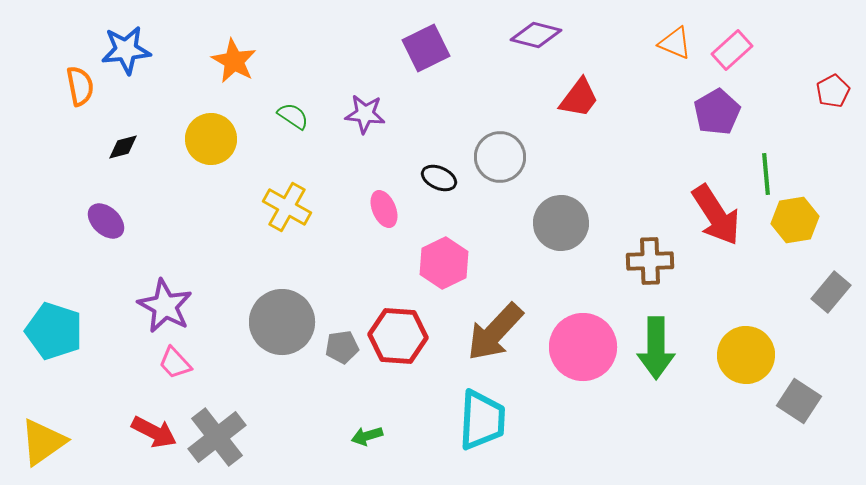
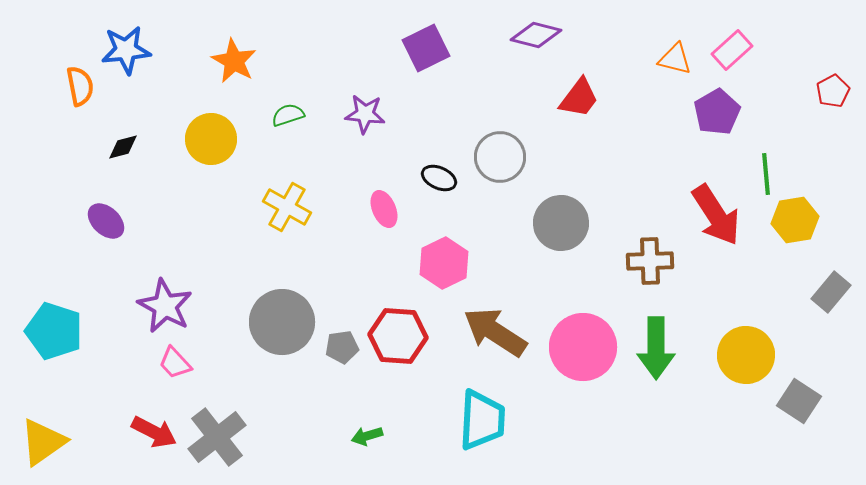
orange triangle at (675, 43): moved 16 px down; rotated 9 degrees counterclockwise
green semicircle at (293, 116): moved 5 px left, 1 px up; rotated 52 degrees counterclockwise
brown arrow at (495, 332): rotated 80 degrees clockwise
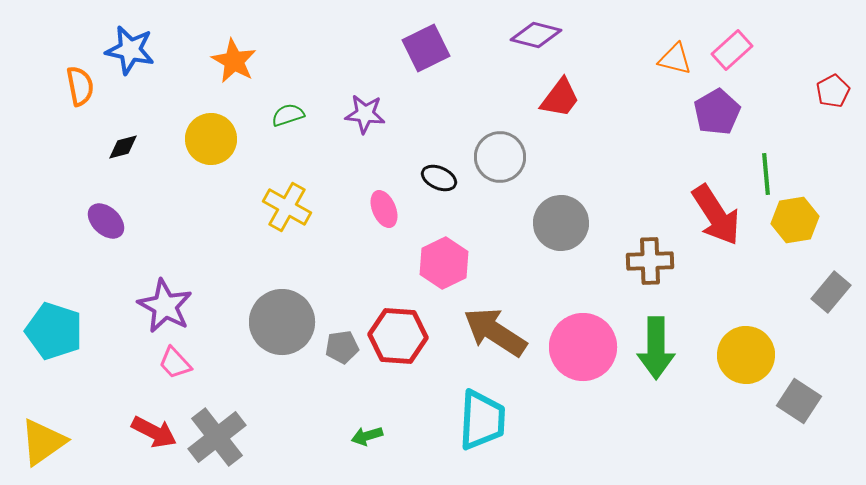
blue star at (126, 50): moved 4 px right; rotated 18 degrees clockwise
red trapezoid at (579, 98): moved 19 px left
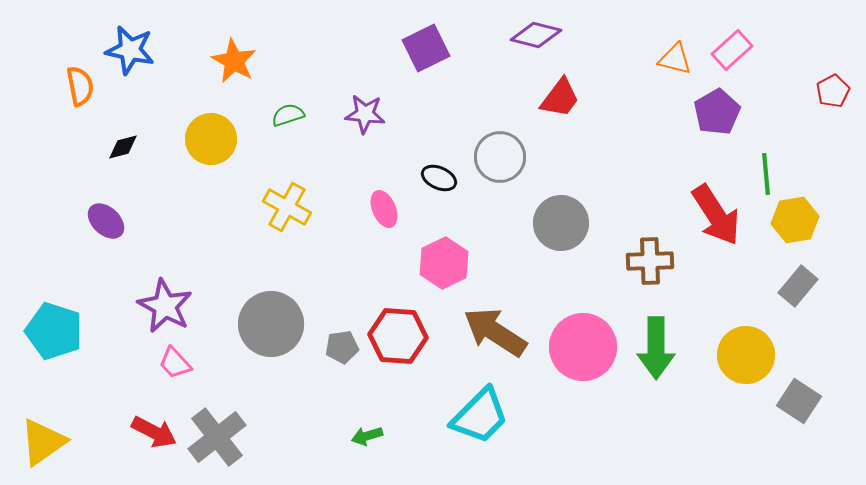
gray rectangle at (831, 292): moved 33 px left, 6 px up
gray circle at (282, 322): moved 11 px left, 2 px down
cyan trapezoid at (482, 420): moved 2 px left, 4 px up; rotated 42 degrees clockwise
